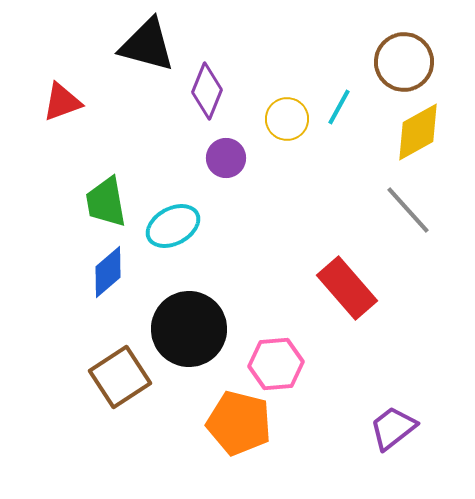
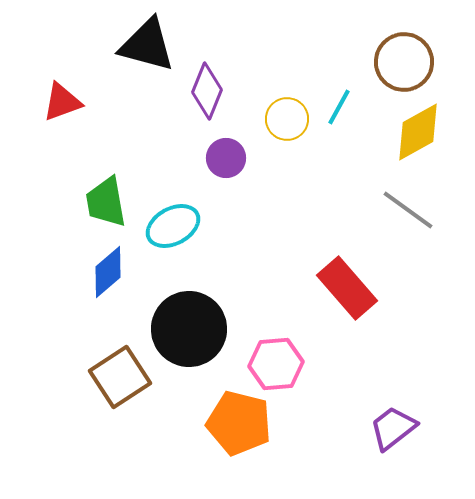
gray line: rotated 12 degrees counterclockwise
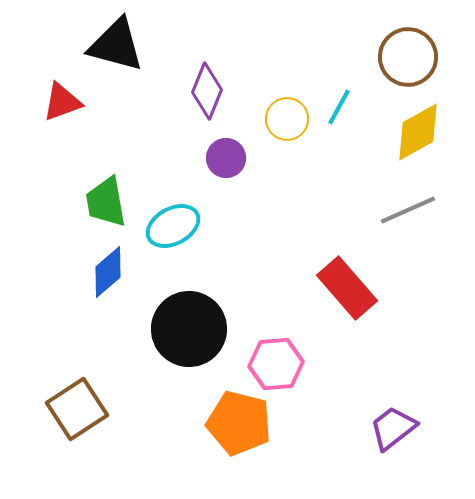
black triangle: moved 31 px left
brown circle: moved 4 px right, 5 px up
gray line: rotated 60 degrees counterclockwise
brown square: moved 43 px left, 32 px down
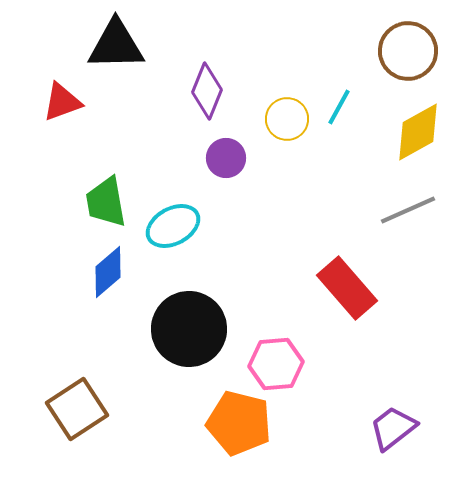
black triangle: rotated 16 degrees counterclockwise
brown circle: moved 6 px up
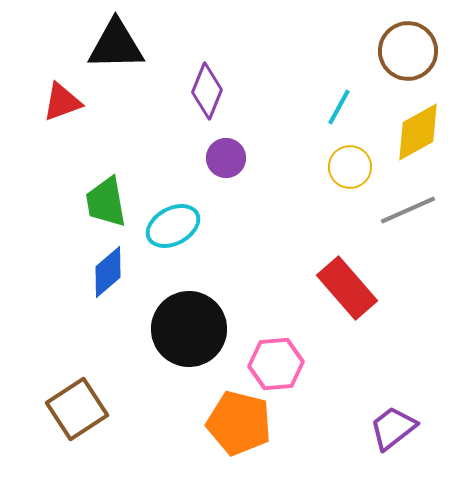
yellow circle: moved 63 px right, 48 px down
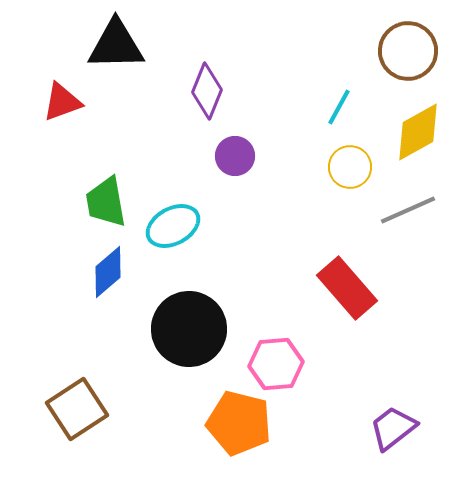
purple circle: moved 9 px right, 2 px up
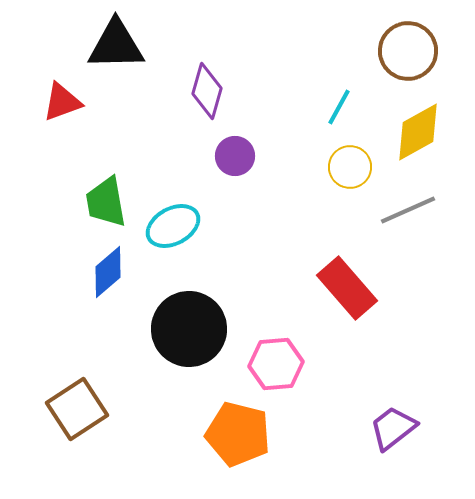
purple diamond: rotated 6 degrees counterclockwise
orange pentagon: moved 1 px left, 11 px down
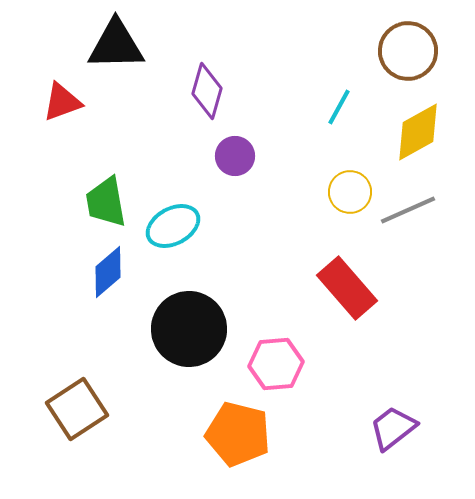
yellow circle: moved 25 px down
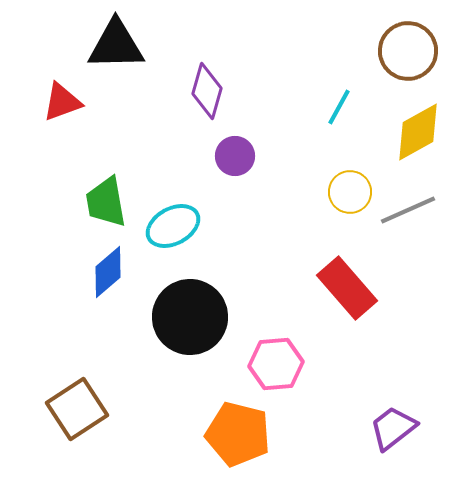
black circle: moved 1 px right, 12 px up
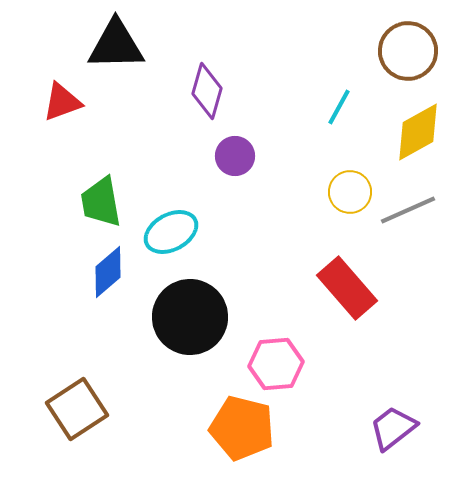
green trapezoid: moved 5 px left
cyan ellipse: moved 2 px left, 6 px down
orange pentagon: moved 4 px right, 6 px up
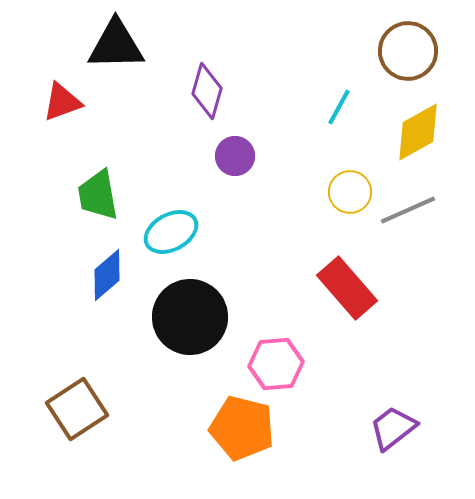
green trapezoid: moved 3 px left, 7 px up
blue diamond: moved 1 px left, 3 px down
